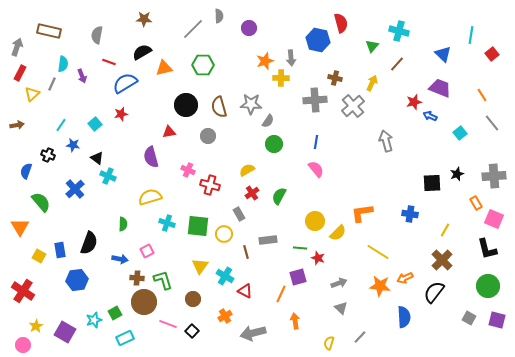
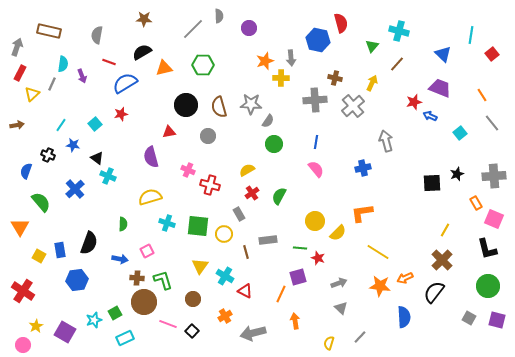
blue cross at (410, 214): moved 47 px left, 46 px up; rotated 21 degrees counterclockwise
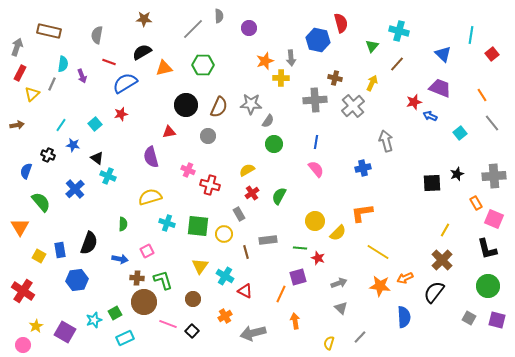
brown semicircle at (219, 107): rotated 140 degrees counterclockwise
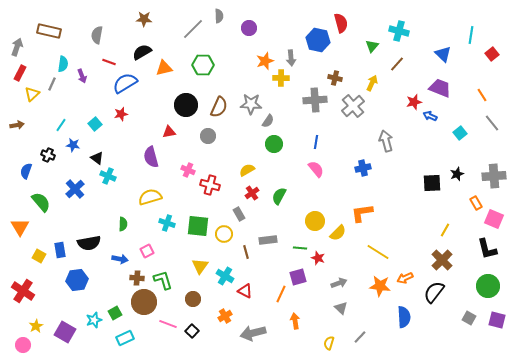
black semicircle at (89, 243): rotated 60 degrees clockwise
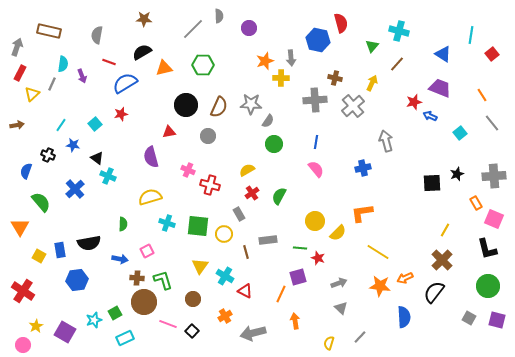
blue triangle at (443, 54): rotated 12 degrees counterclockwise
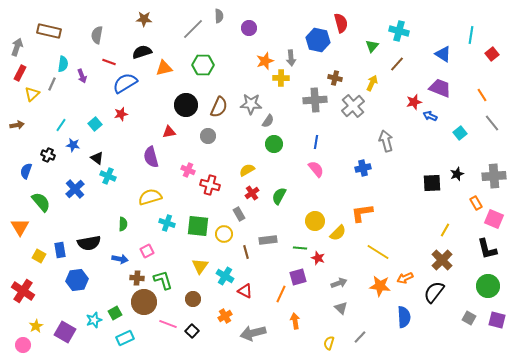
black semicircle at (142, 52): rotated 12 degrees clockwise
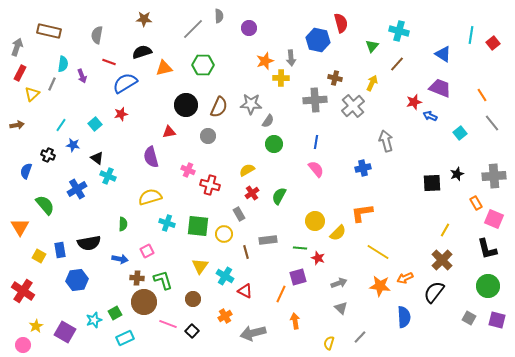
red square at (492, 54): moved 1 px right, 11 px up
blue cross at (75, 189): moved 2 px right; rotated 12 degrees clockwise
green semicircle at (41, 202): moved 4 px right, 3 px down
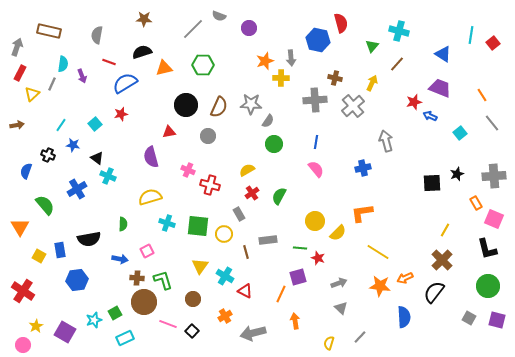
gray semicircle at (219, 16): rotated 112 degrees clockwise
black semicircle at (89, 243): moved 4 px up
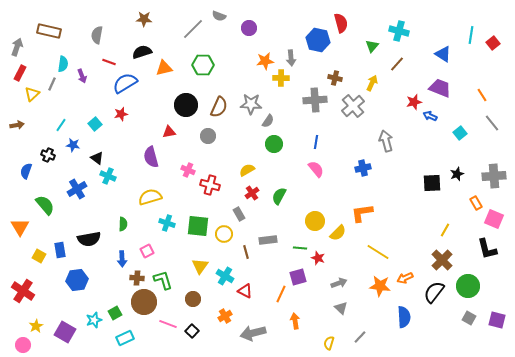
orange star at (265, 61): rotated 12 degrees clockwise
blue arrow at (120, 259): moved 2 px right; rotated 77 degrees clockwise
green circle at (488, 286): moved 20 px left
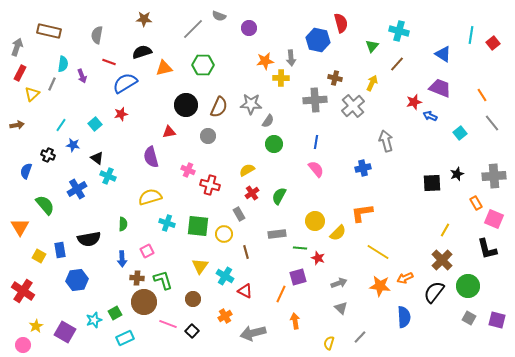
gray rectangle at (268, 240): moved 9 px right, 6 px up
